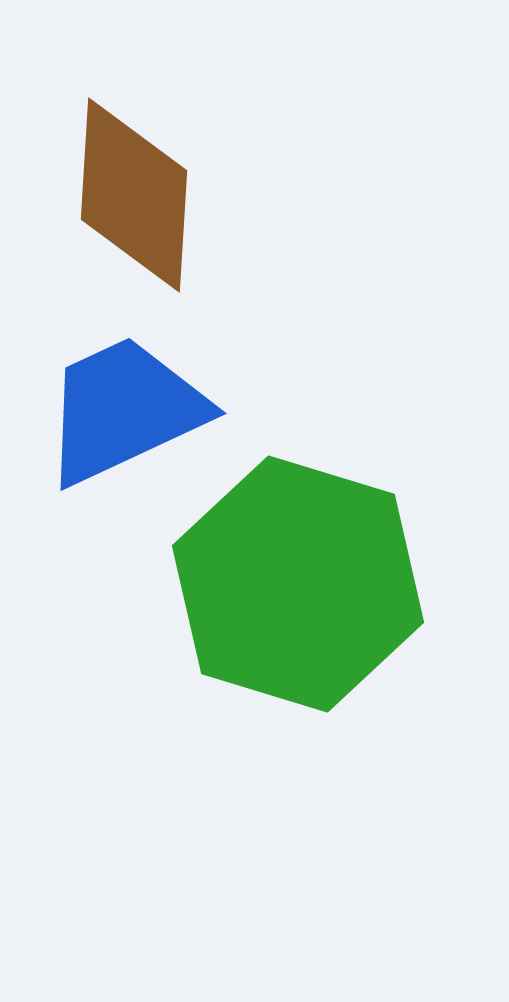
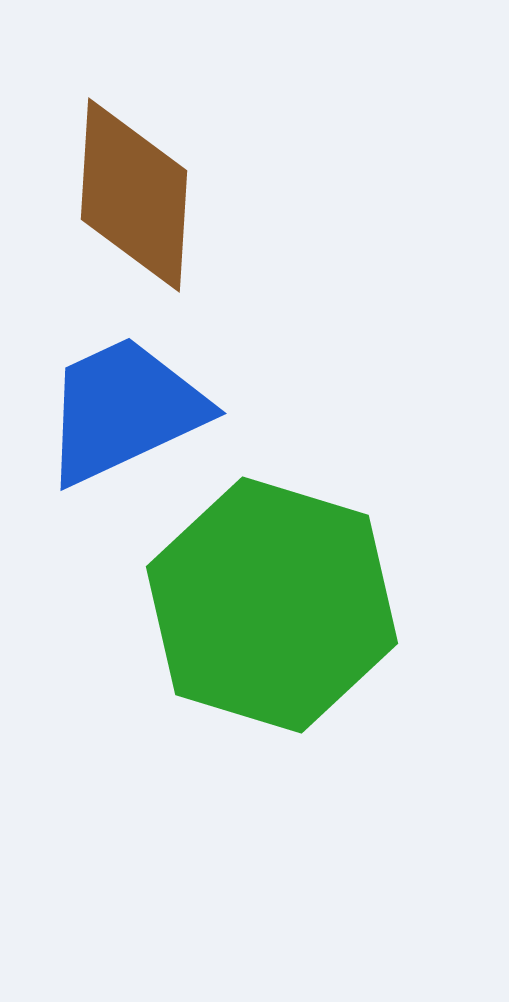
green hexagon: moved 26 px left, 21 px down
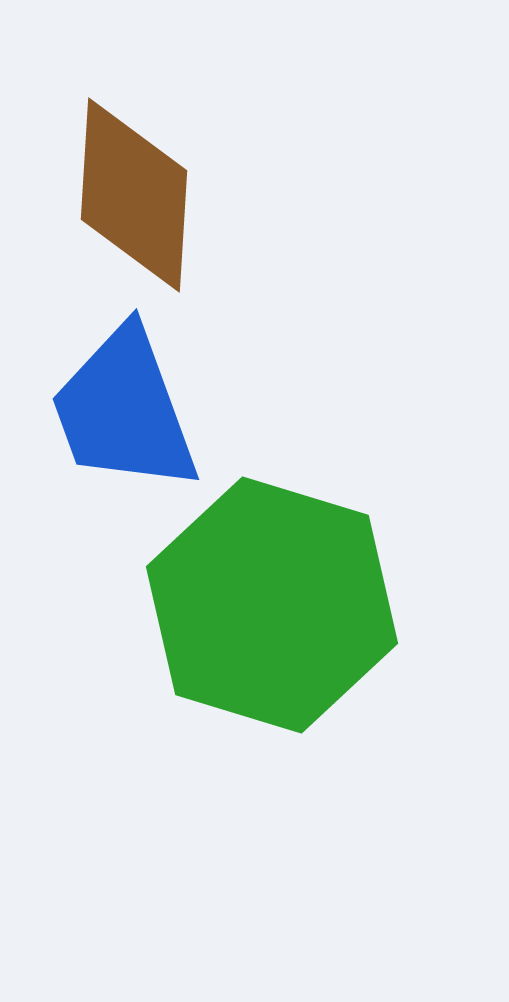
blue trapezoid: rotated 85 degrees counterclockwise
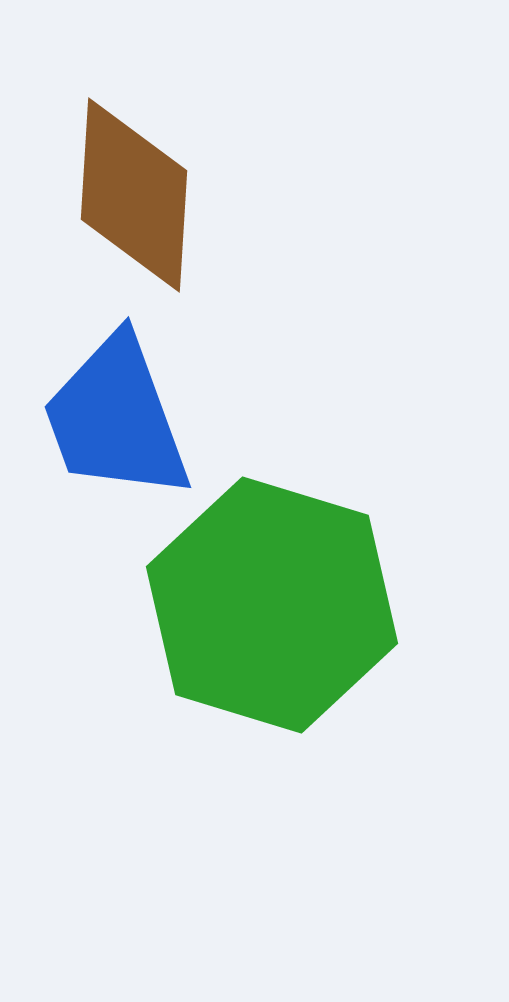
blue trapezoid: moved 8 px left, 8 px down
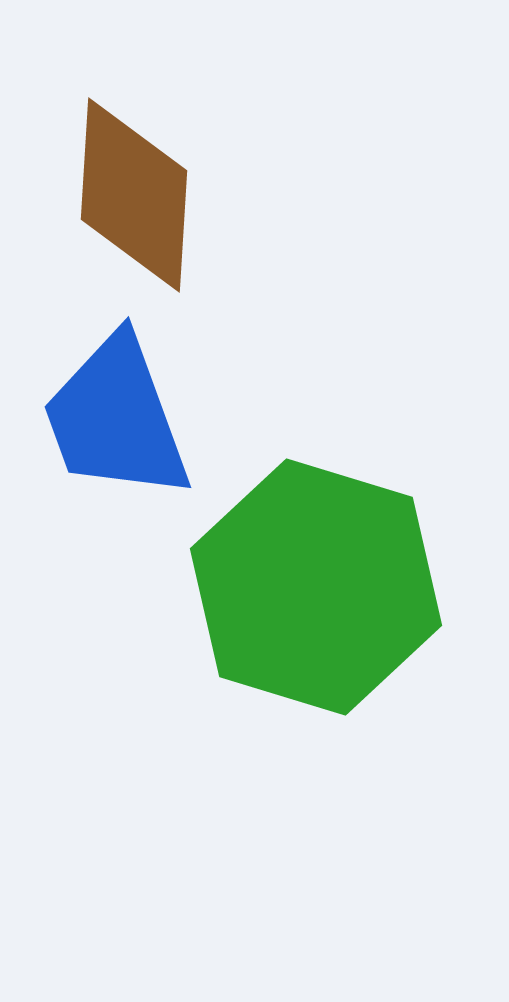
green hexagon: moved 44 px right, 18 px up
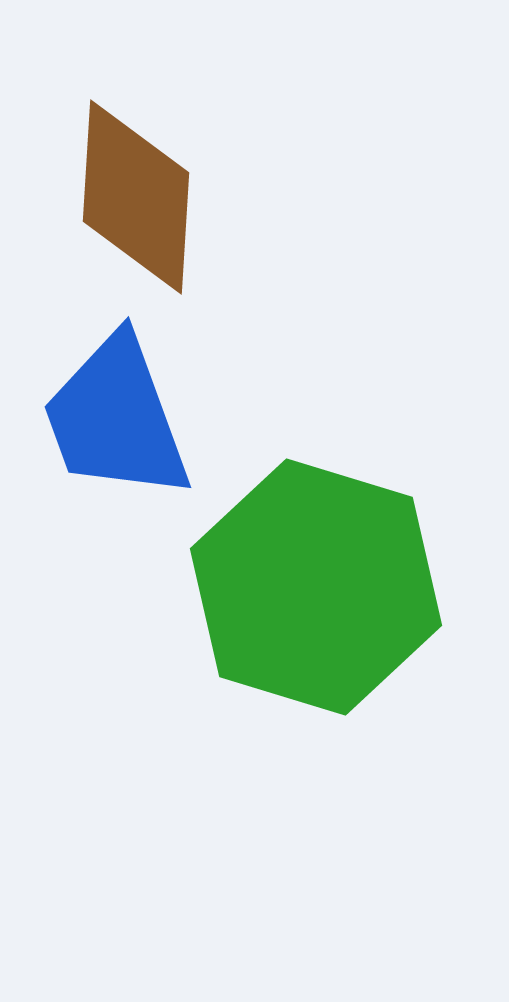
brown diamond: moved 2 px right, 2 px down
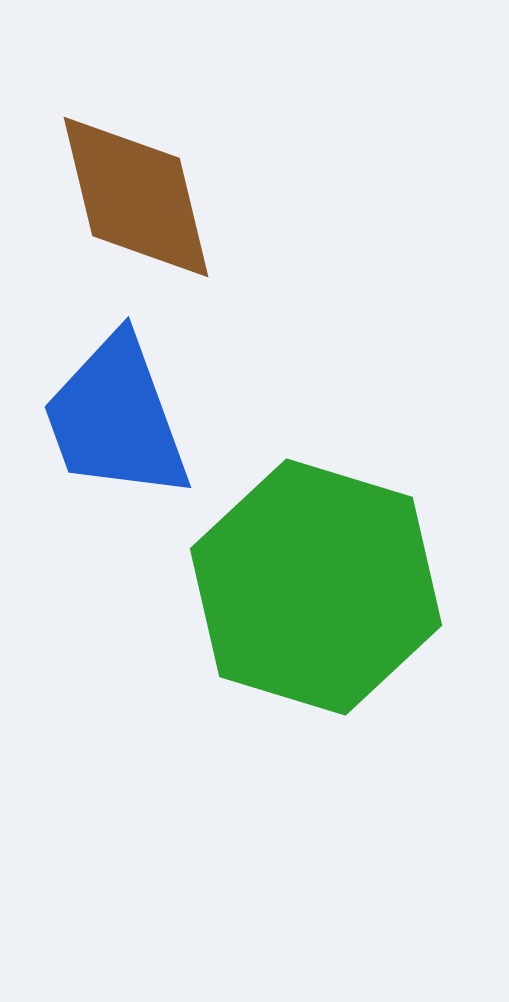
brown diamond: rotated 17 degrees counterclockwise
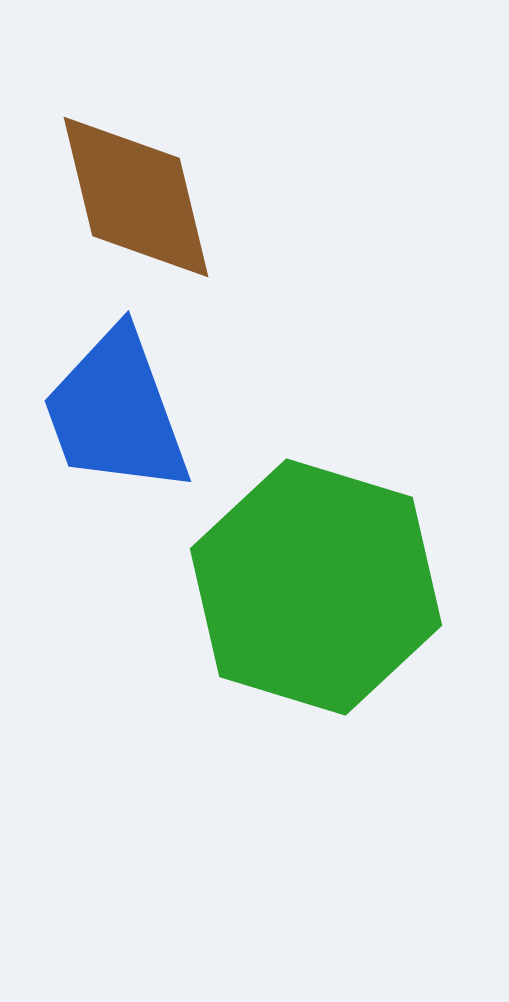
blue trapezoid: moved 6 px up
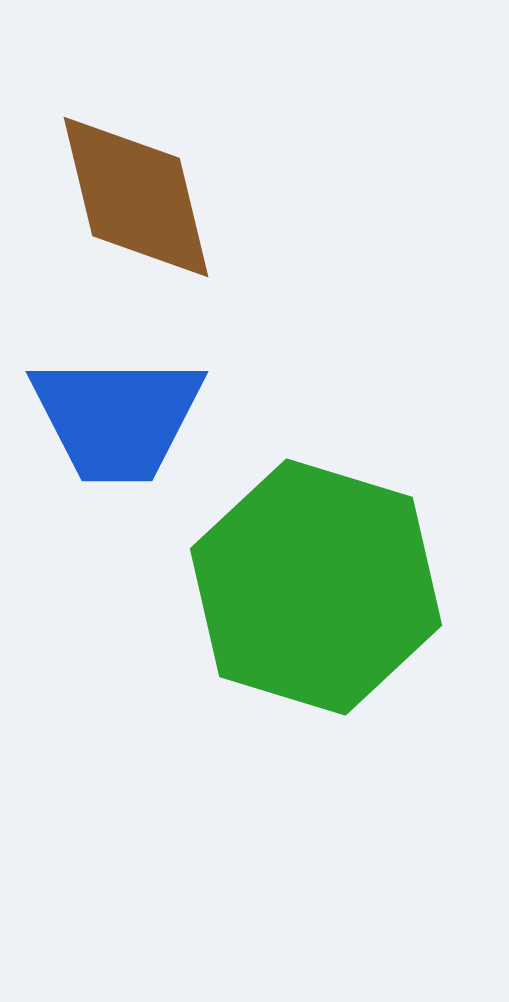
blue trapezoid: moved 1 px right, 6 px down; rotated 70 degrees counterclockwise
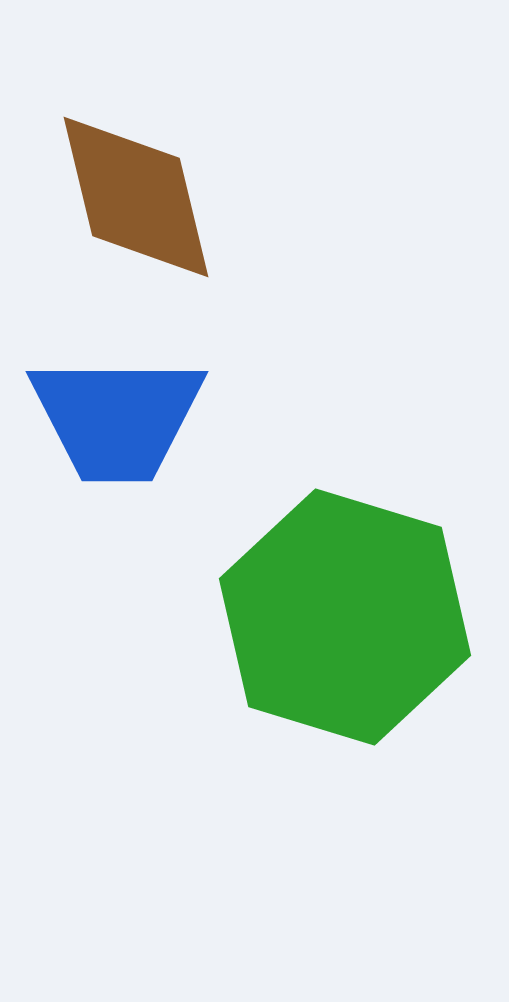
green hexagon: moved 29 px right, 30 px down
